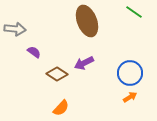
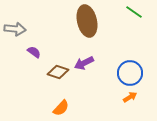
brown ellipse: rotated 8 degrees clockwise
brown diamond: moved 1 px right, 2 px up; rotated 15 degrees counterclockwise
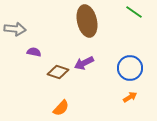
purple semicircle: rotated 24 degrees counterclockwise
blue circle: moved 5 px up
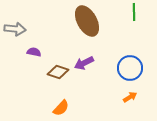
green line: rotated 54 degrees clockwise
brown ellipse: rotated 16 degrees counterclockwise
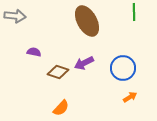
gray arrow: moved 13 px up
blue circle: moved 7 px left
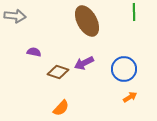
blue circle: moved 1 px right, 1 px down
